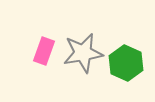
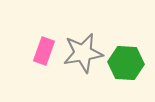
green hexagon: rotated 20 degrees counterclockwise
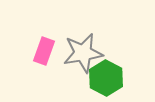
green hexagon: moved 20 px left, 15 px down; rotated 24 degrees clockwise
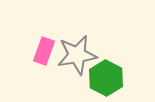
gray star: moved 6 px left, 2 px down
